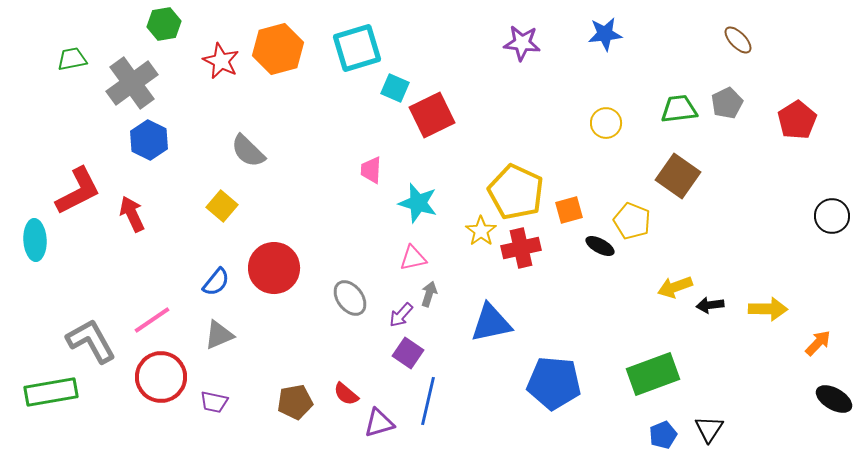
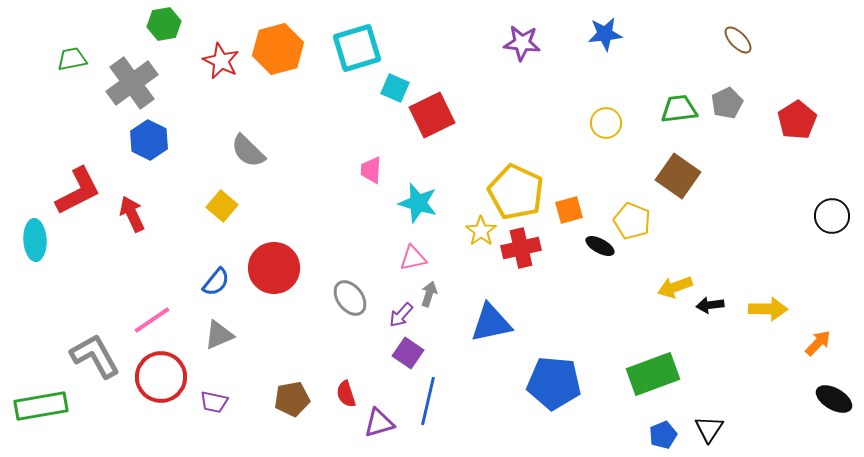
gray L-shape at (91, 341): moved 4 px right, 15 px down
green rectangle at (51, 392): moved 10 px left, 14 px down
red semicircle at (346, 394): rotated 32 degrees clockwise
brown pentagon at (295, 402): moved 3 px left, 3 px up
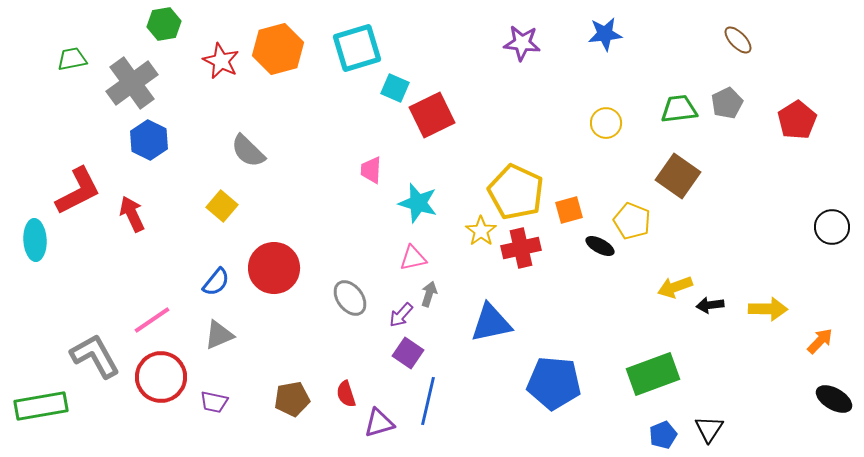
black circle at (832, 216): moved 11 px down
orange arrow at (818, 343): moved 2 px right, 2 px up
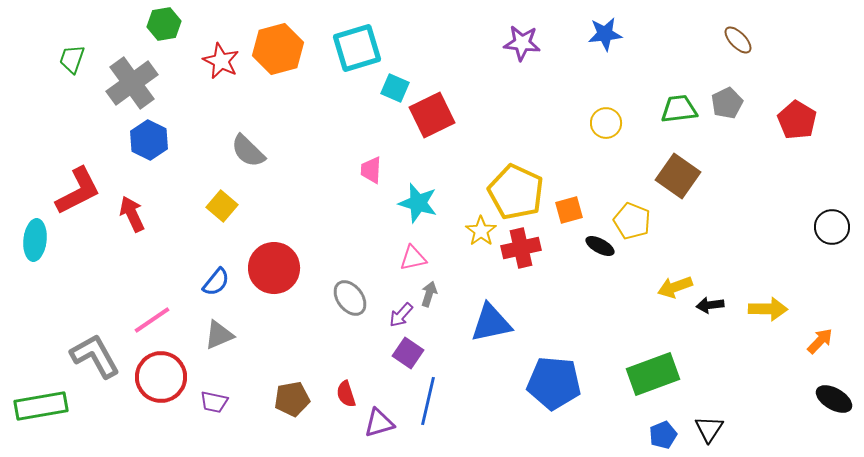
green trapezoid at (72, 59): rotated 60 degrees counterclockwise
red pentagon at (797, 120): rotated 9 degrees counterclockwise
cyan ellipse at (35, 240): rotated 9 degrees clockwise
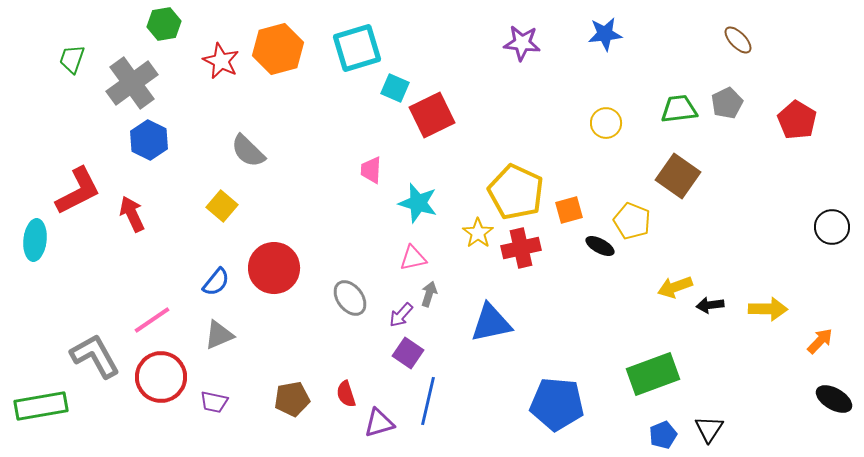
yellow star at (481, 231): moved 3 px left, 2 px down
blue pentagon at (554, 383): moved 3 px right, 21 px down
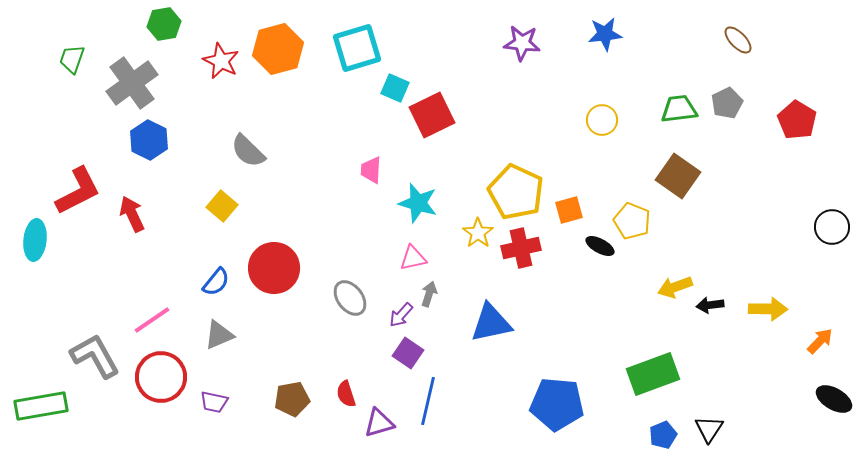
yellow circle at (606, 123): moved 4 px left, 3 px up
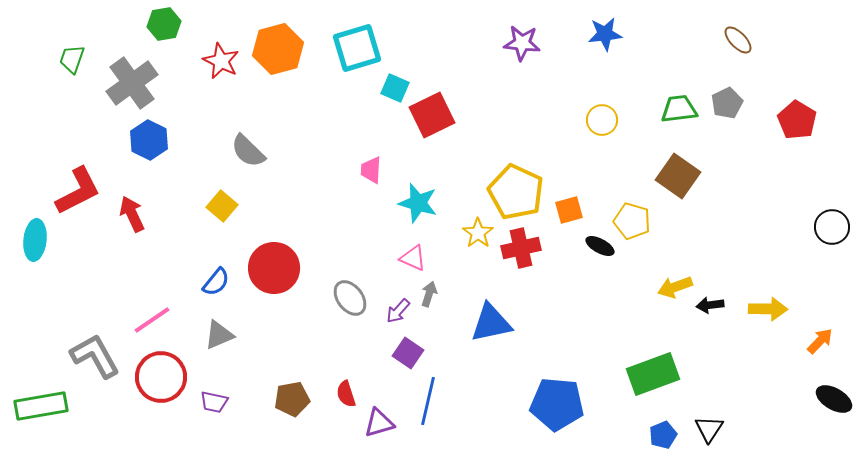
yellow pentagon at (632, 221): rotated 6 degrees counterclockwise
pink triangle at (413, 258): rotated 36 degrees clockwise
purple arrow at (401, 315): moved 3 px left, 4 px up
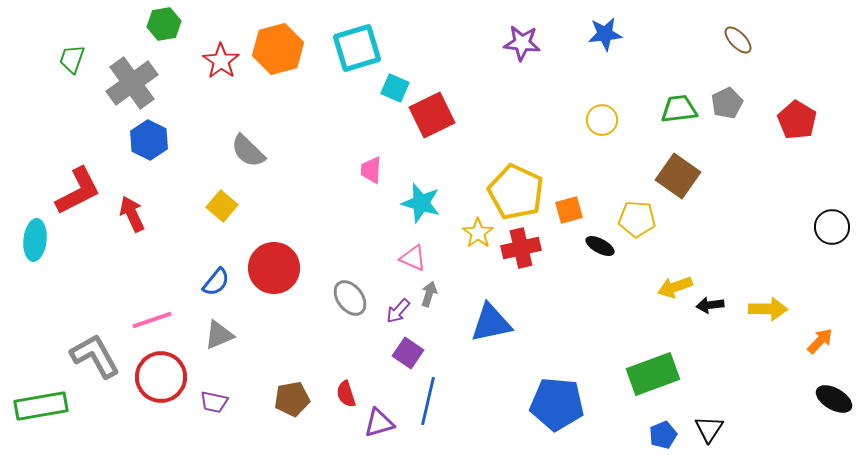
red star at (221, 61): rotated 9 degrees clockwise
cyan star at (418, 203): moved 3 px right
yellow pentagon at (632, 221): moved 5 px right, 2 px up; rotated 12 degrees counterclockwise
pink line at (152, 320): rotated 15 degrees clockwise
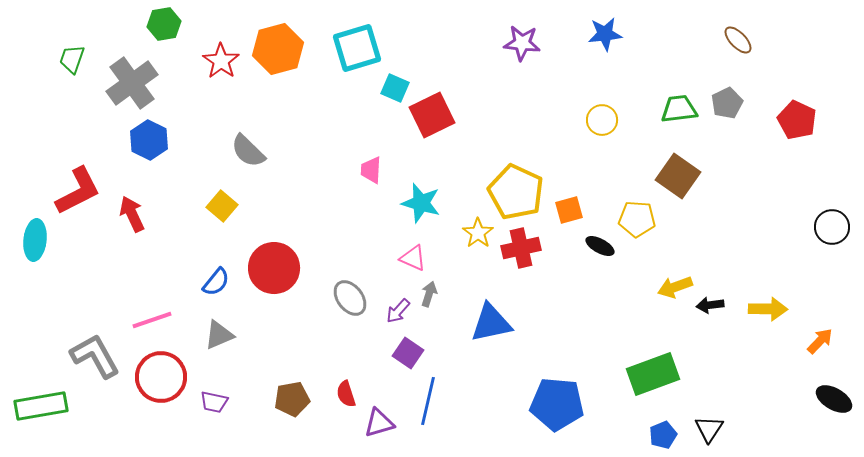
red pentagon at (797, 120): rotated 6 degrees counterclockwise
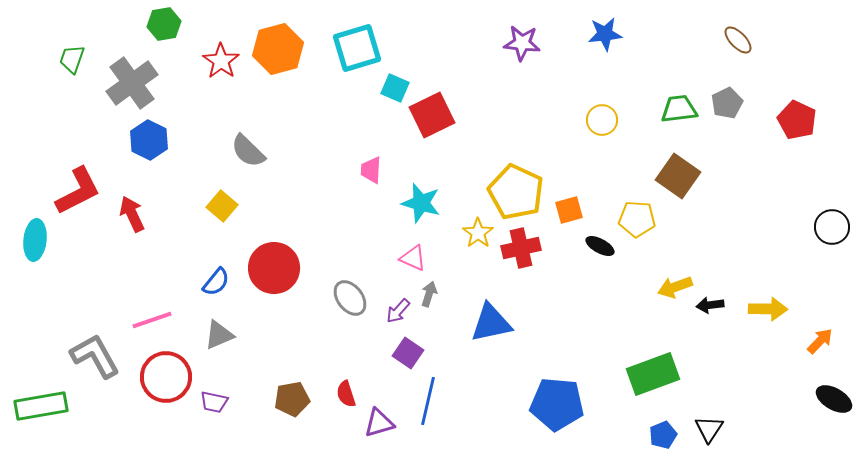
red circle at (161, 377): moved 5 px right
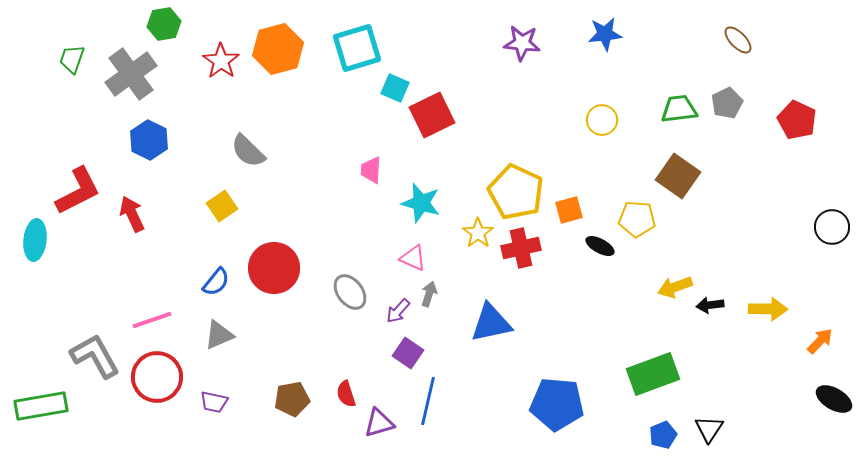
gray cross at (132, 83): moved 1 px left, 9 px up
yellow square at (222, 206): rotated 16 degrees clockwise
gray ellipse at (350, 298): moved 6 px up
red circle at (166, 377): moved 9 px left
